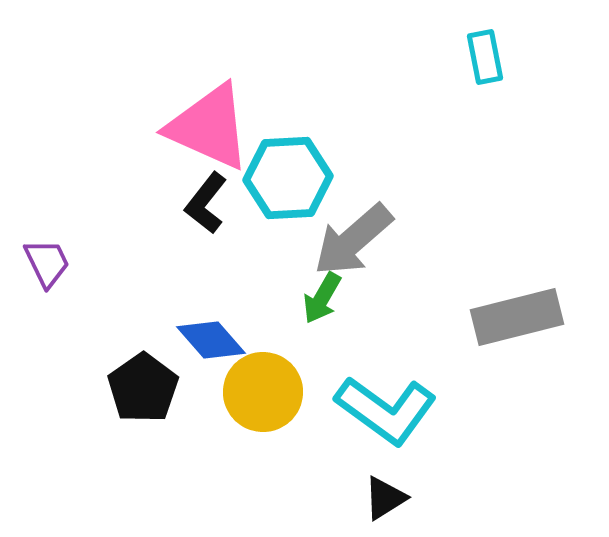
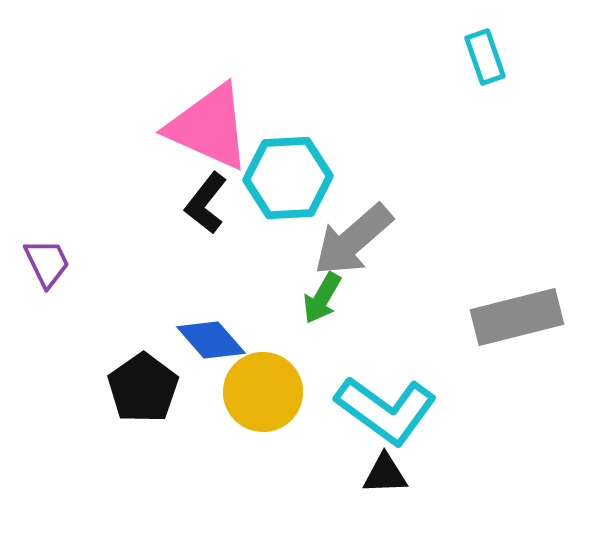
cyan rectangle: rotated 8 degrees counterclockwise
black triangle: moved 24 px up; rotated 30 degrees clockwise
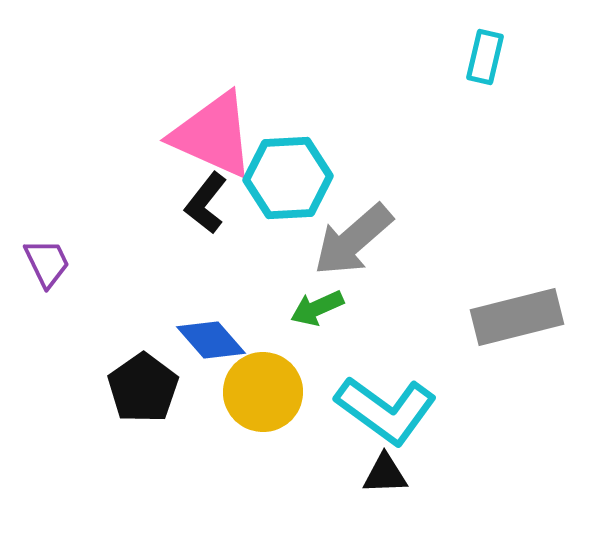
cyan rectangle: rotated 32 degrees clockwise
pink triangle: moved 4 px right, 8 px down
green arrow: moved 5 px left, 10 px down; rotated 36 degrees clockwise
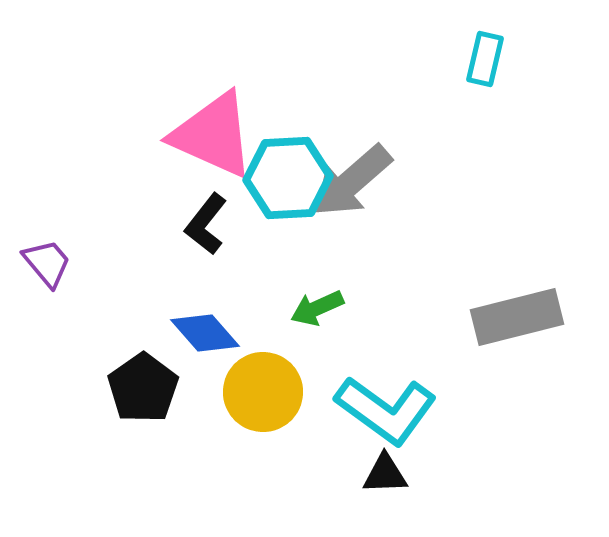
cyan rectangle: moved 2 px down
black L-shape: moved 21 px down
gray arrow: moved 1 px left, 59 px up
purple trapezoid: rotated 14 degrees counterclockwise
blue diamond: moved 6 px left, 7 px up
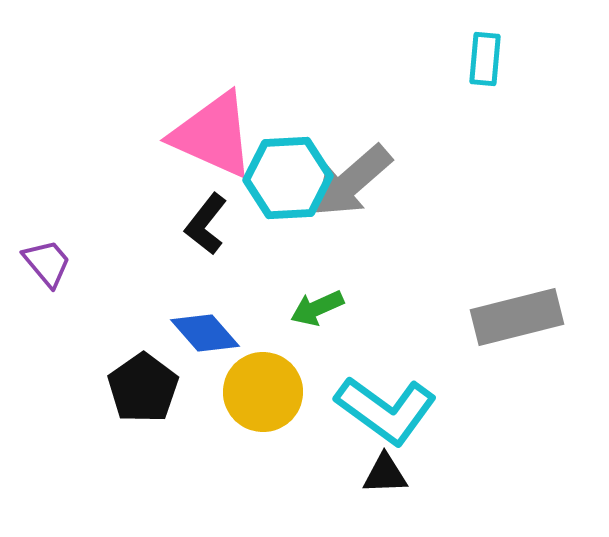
cyan rectangle: rotated 8 degrees counterclockwise
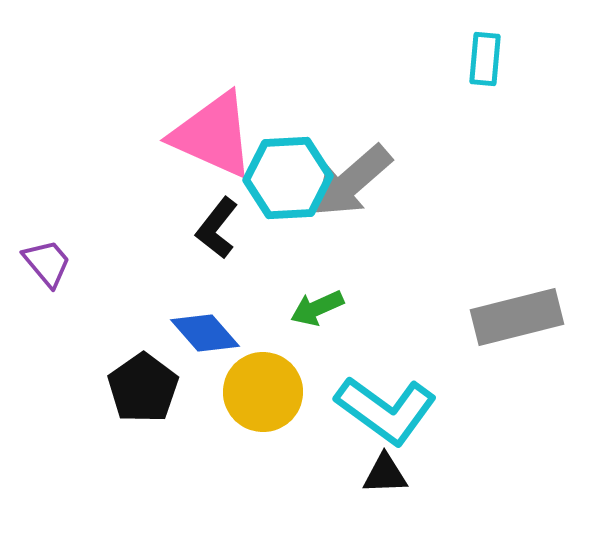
black L-shape: moved 11 px right, 4 px down
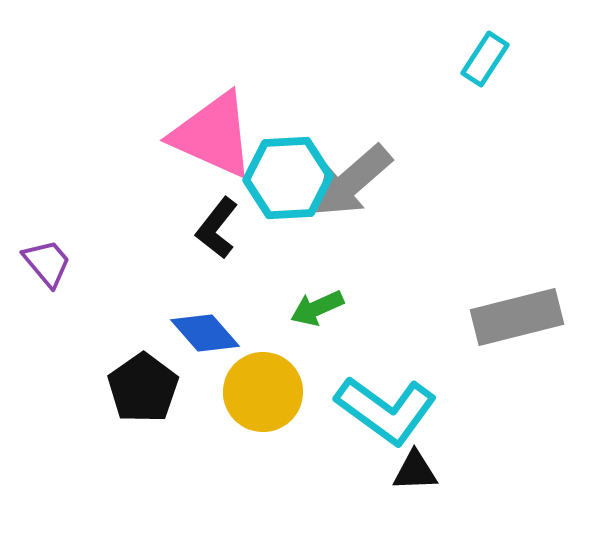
cyan rectangle: rotated 28 degrees clockwise
black triangle: moved 30 px right, 3 px up
